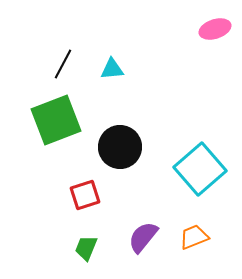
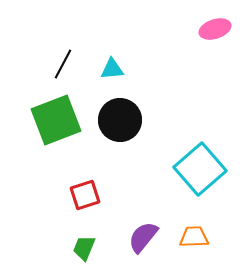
black circle: moved 27 px up
orange trapezoid: rotated 20 degrees clockwise
green trapezoid: moved 2 px left
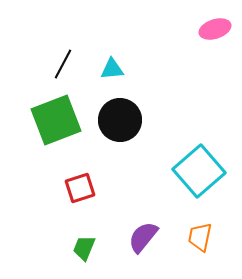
cyan square: moved 1 px left, 2 px down
red square: moved 5 px left, 7 px up
orange trapezoid: moved 6 px right; rotated 76 degrees counterclockwise
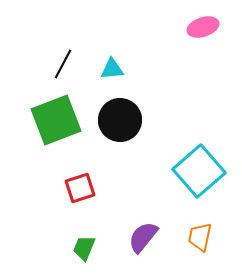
pink ellipse: moved 12 px left, 2 px up
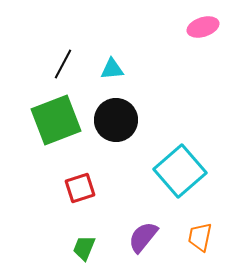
black circle: moved 4 px left
cyan square: moved 19 px left
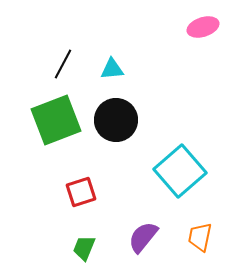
red square: moved 1 px right, 4 px down
